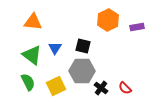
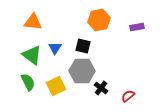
orange hexagon: moved 9 px left; rotated 15 degrees clockwise
red semicircle: moved 3 px right, 8 px down; rotated 96 degrees clockwise
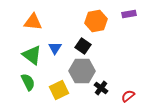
orange hexagon: moved 3 px left, 1 px down
purple rectangle: moved 8 px left, 13 px up
black square: rotated 21 degrees clockwise
yellow square: moved 3 px right, 4 px down
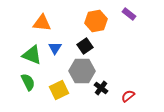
purple rectangle: rotated 48 degrees clockwise
orange triangle: moved 9 px right, 1 px down
black square: moved 2 px right; rotated 21 degrees clockwise
green triangle: rotated 15 degrees counterclockwise
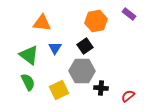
green triangle: moved 3 px left; rotated 15 degrees clockwise
black cross: rotated 32 degrees counterclockwise
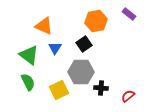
orange triangle: moved 2 px right, 3 px down; rotated 18 degrees clockwise
black square: moved 1 px left, 2 px up
gray hexagon: moved 1 px left, 1 px down
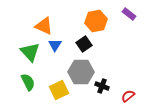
blue triangle: moved 3 px up
green triangle: moved 1 px right, 3 px up; rotated 10 degrees clockwise
black cross: moved 1 px right, 2 px up; rotated 16 degrees clockwise
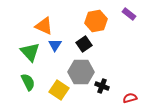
yellow square: rotated 30 degrees counterclockwise
red semicircle: moved 2 px right, 2 px down; rotated 24 degrees clockwise
